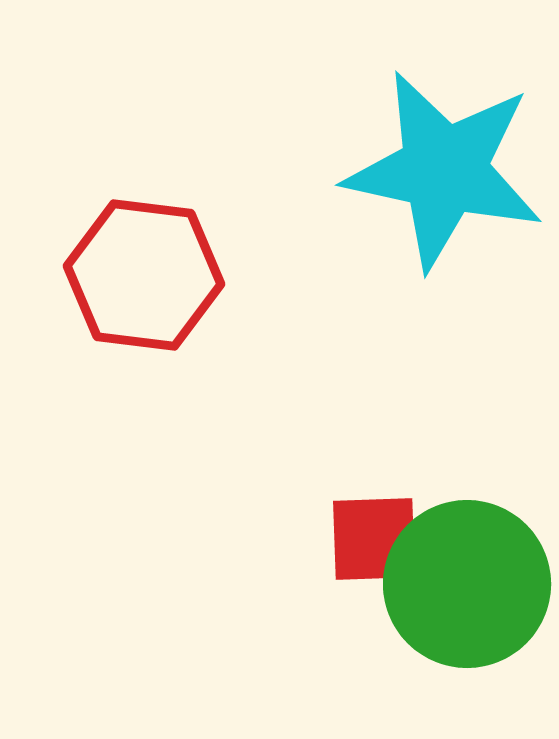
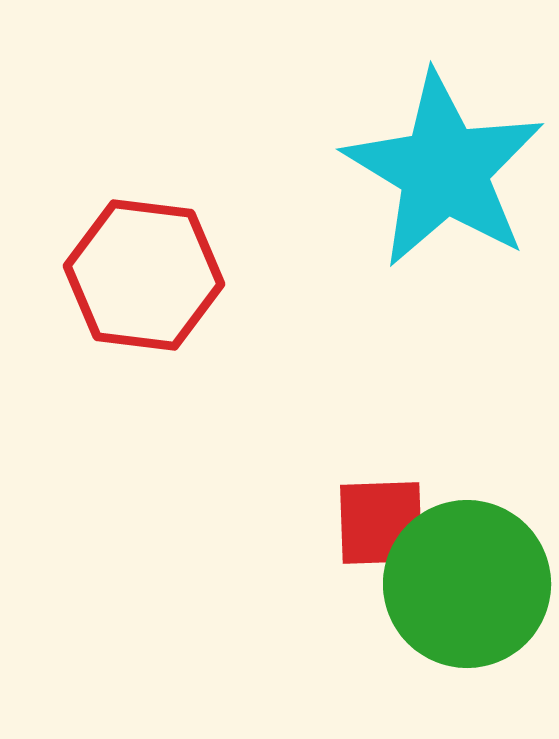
cyan star: rotated 19 degrees clockwise
red square: moved 7 px right, 16 px up
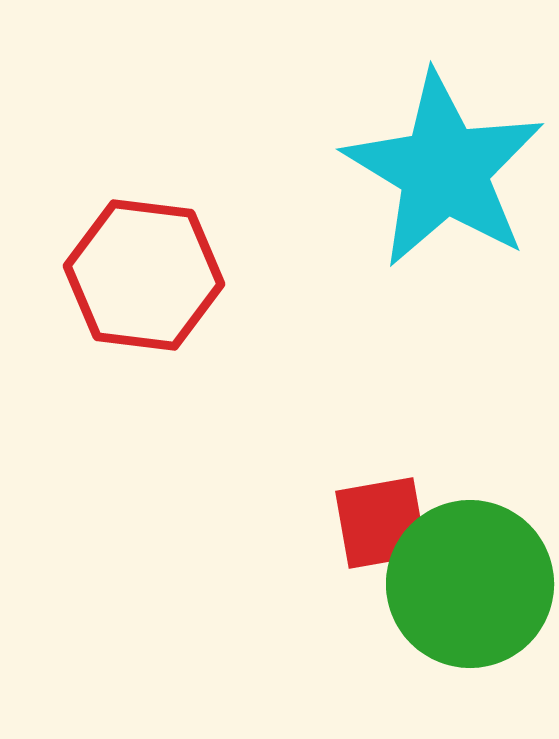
red square: rotated 8 degrees counterclockwise
green circle: moved 3 px right
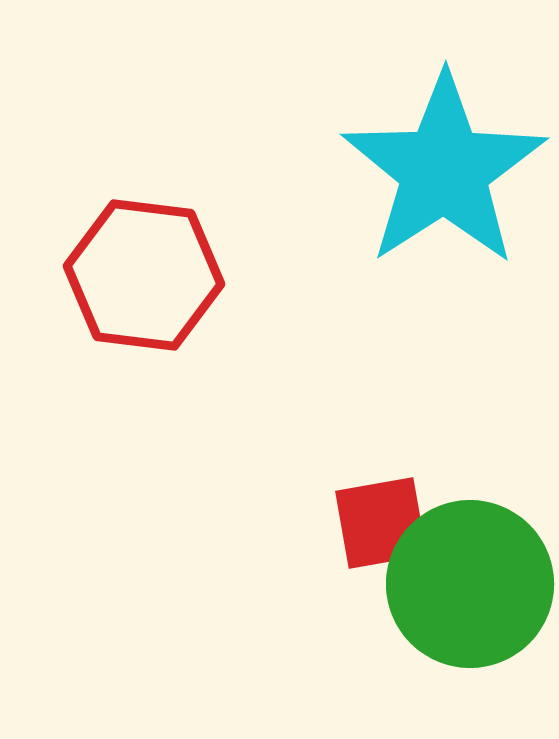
cyan star: rotated 8 degrees clockwise
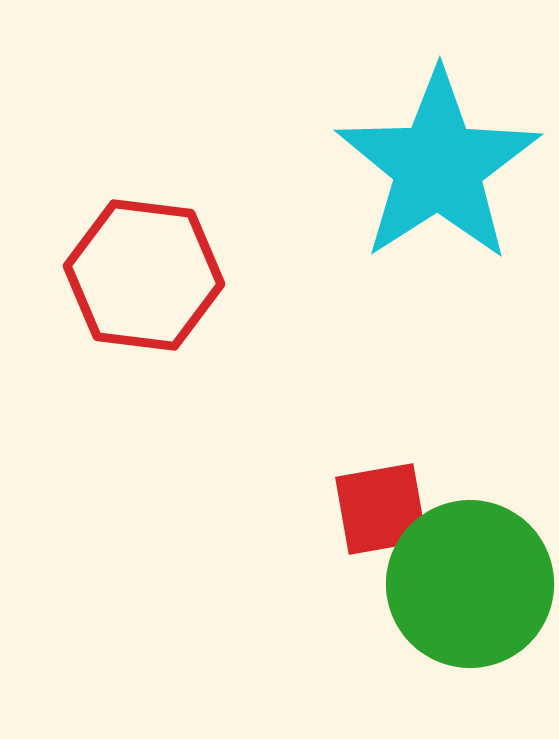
cyan star: moved 6 px left, 4 px up
red square: moved 14 px up
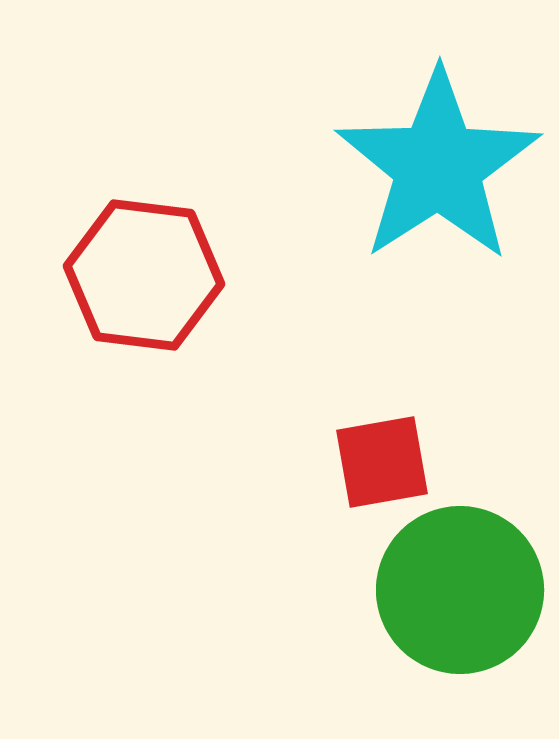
red square: moved 1 px right, 47 px up
green circle: moved 10 px left, 6 px down
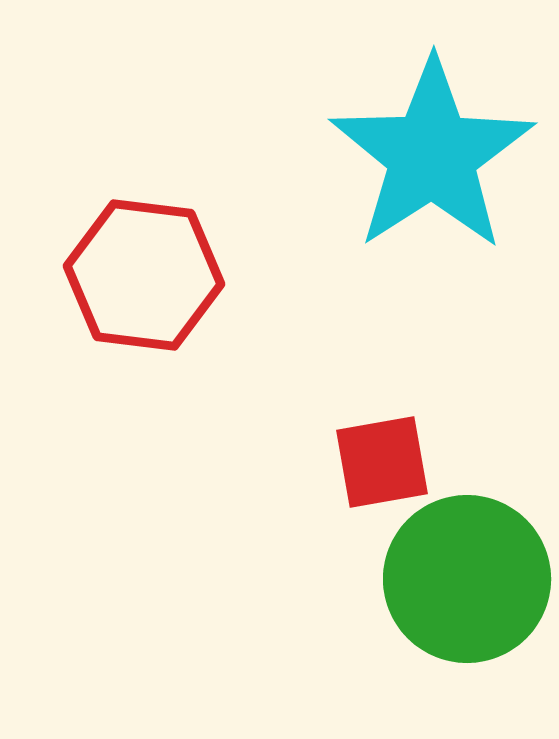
cyan star: moved 6 px left, 11 px up
green circle: moved 7 px right, 11 px up
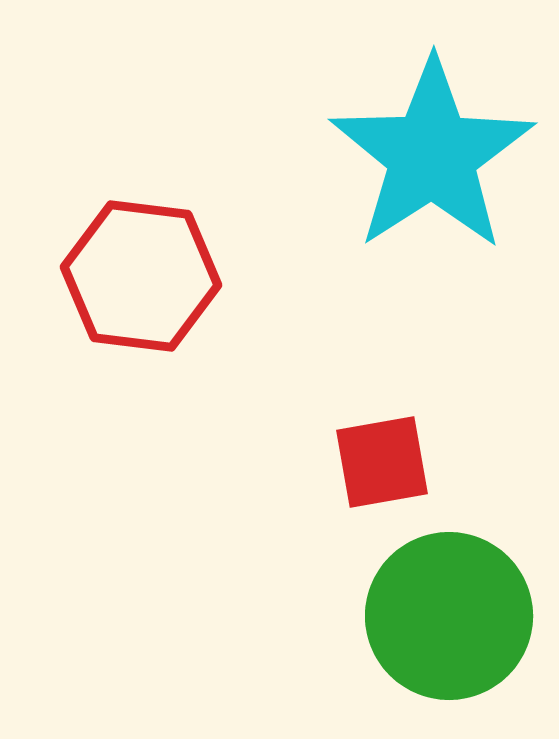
red hexagon: moved 3 px left, 1 px down
green circle: moved 18 px left, 37 px down
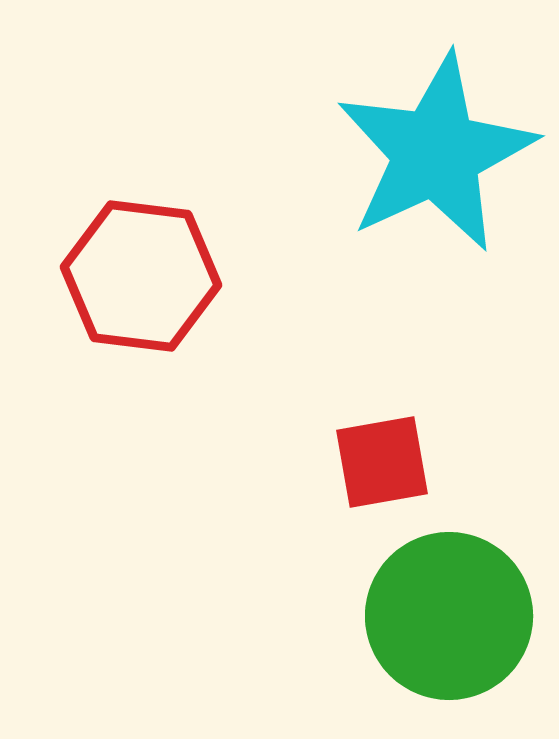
cyan star: moved 4 px right, 2 px up; rotated 8 degrees clockwise
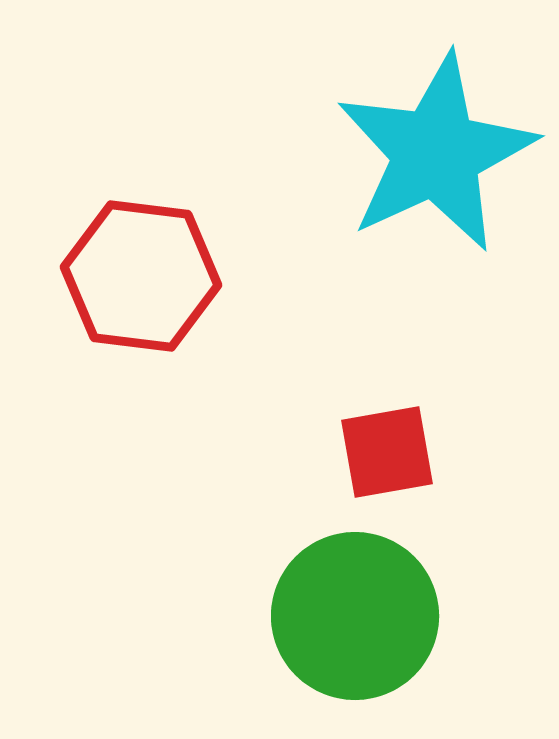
red square: moved 5 px right, 10 px up
green circle: moved 94 px left
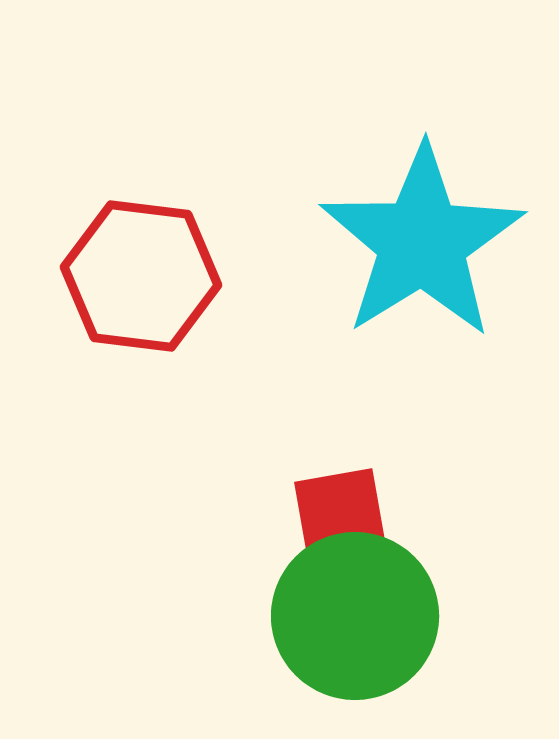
cyan star: moved 14 px left, 89 px down; rotated 7 degrees counterclockwise
red square: moved 47 px left, 62 px down
